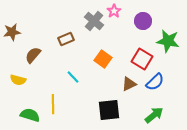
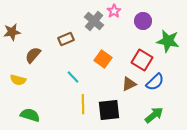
red square: moved 1 px down
yellow line: moved 30 px right
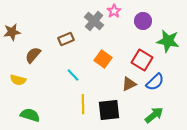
cyan line: moved 2 px up
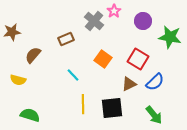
green star: moved 2 px right, 4 px up
red square: moved 4 px left, 1 px up
black square: moved 3 px right, 2 px up
green arrow: rotated 90 degrees clockwise
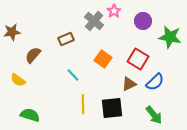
yellow semicircle: rotated 21 degrees clockwise
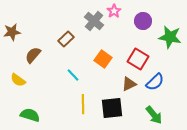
brown rectangle: rotated 21 degrees counterclockwise
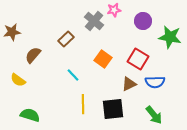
pink star: moved 1 px up; rotated 24 degrees clockwise
blue semicircle: rotated 42 degrees clockwise
black square: moved 1 px right, 1 px down
